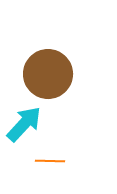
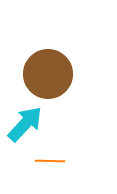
cyan arrow: moved 1 px right
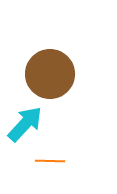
brown circle: moved 2 px right
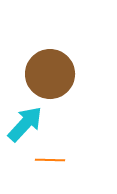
orange line: moved 1 px up
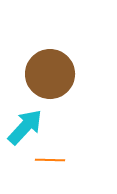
cyan arrow: moved 3 px down
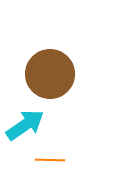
cyan arrow: moved 2 px up; rotated 12 degrees clockwise
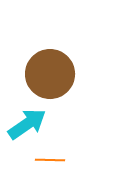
cyan arrow: moved 2 px right, 1 px up
